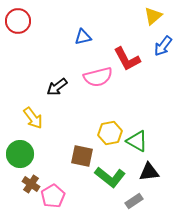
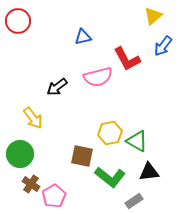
pink pentagon: moved 1 px right
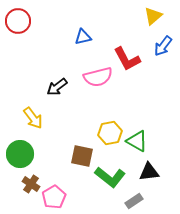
pink pentagon: moved 1 px down
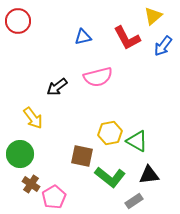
red L-shape: moved 21 px up
black triangle: moved 3 px down
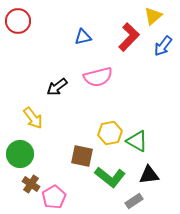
red L-shape: moved 2 px right, 1 px up; rotated 108 degrees counterclockwise
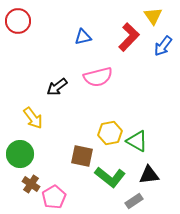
yellow triangle: rotated 24 degrees counterclockwise
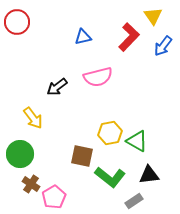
red circle: moved 1 px left, 1 px down
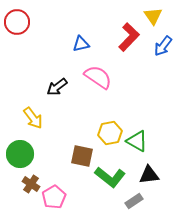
blue triangle: moved 2 px left, 7 px down
pink semicircle: rotated 132 degrees counterclockwise
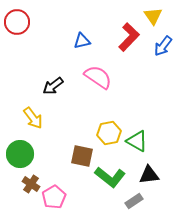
blue triangle: moved 1 px right, 3 px up
black arrow: moved 4 px left, 1 px up
yellow hexagon: moved 1 px left
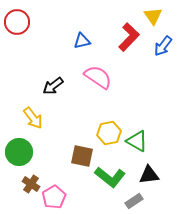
green circle: moved 1 px left, 2 px up
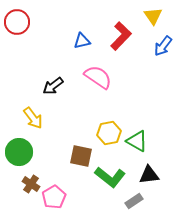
red L-shape: moved 8 px left, 1 px up
brown square: moved 1 px left
